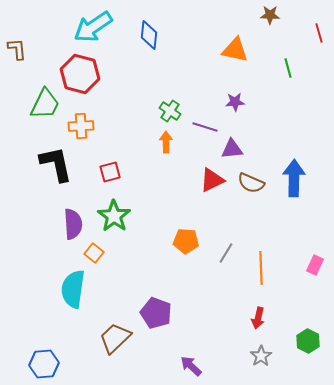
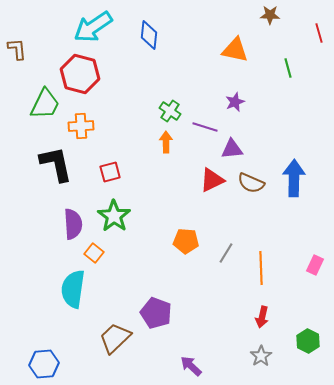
purple star: rotated 18 degrees counterclockwise
red arrow: moved 4 px right, 1 px up
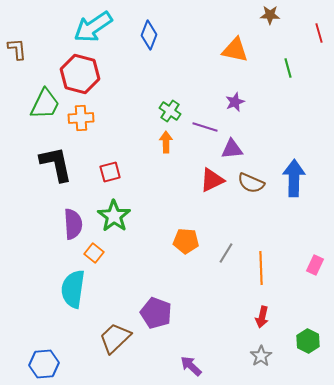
blue diamond: rotated 16 degrees clockwise
orange cross: moved 8 px up
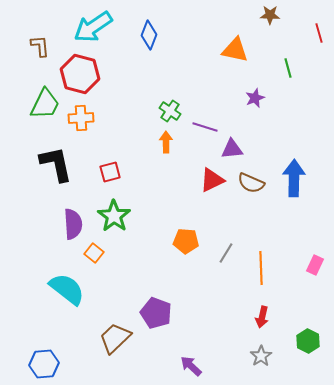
brown L-shape: moved 23 px right, 3 px up
purple star: moved 20 px right, 4 px up
cyan semicircle: moved 6 px left; rotated 120 degrees clockwise
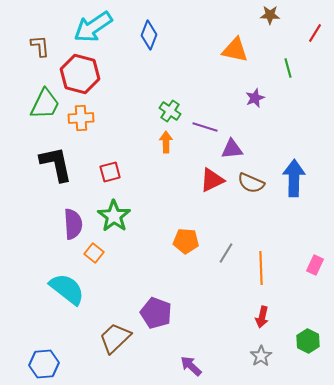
red line: moved 4 px left; rotated 48 degrees clockwise
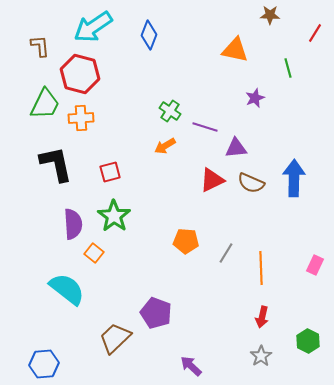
orange arrow: moved 1 px left, 4 px down; rotated 120 degrees counterclockwise
purple triangle: moved 4 px right, 1 px up
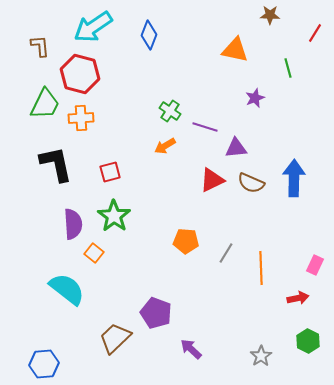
red arrow: moved 36 px right, 19 px up; rotated 115 degrees counterclockwise
purple arrow: moved 17 px up
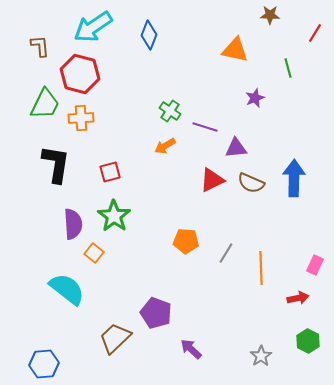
black L-shape: rotated 21 degrees clockwise
